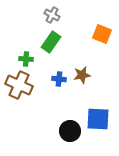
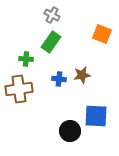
brown cross: moved 4 px down; rotated 32 degrees counterclockwise
blue square: moved 2 px left, 3 px up
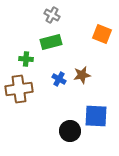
green rectangle: rotated 40 degrees clockwise
blue cross: rotated 24 degrees clockwise
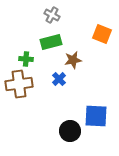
brown star: moved 9 px left, 15 px up
blue cross: rotated 16 degrees clockwise
brown cross: moved 5 px up
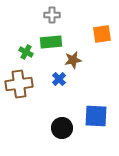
gray cross: rotated 28 degrees counterclockwise
orange square: rotated 30 degrees counterclockwise
green rectangle: rotated 10 degrees clockwise
green cross: moved 7 px up; rotated 24 degrees clockwise
black circle: moved 8 px left, 3 px up
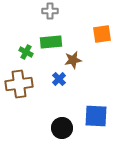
gray cross: moved 2 px left, 4 px up
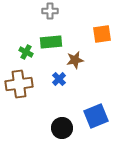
brown star: moved 2 px right
blue square: rotated 25 degrees counterclockwise
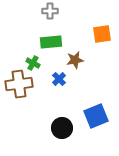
green cross: moved 7 px right, 11 px down
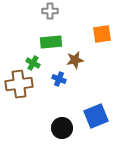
blue cross: rotated 24 degrees counterclockwise
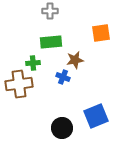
orange square: moved 1 px left, 1 px up
green cross: rotated 32 degrees counterclockwise
blue cross: moved 4 px right, 2 px up
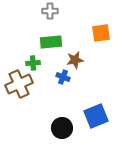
brown cross: rotated 16 degrees counterclockwise
